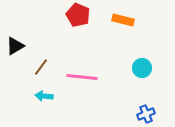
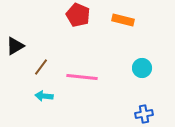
blue cross: moved 2 px left; rotated 12 degrees clockwise
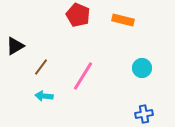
pink line: moved 1 px right, 1 px up; rotated 64 degrees counterclockwise
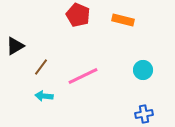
cyan circle: moved 1 px right, 2 px down
pink line: rotated 32 degrees clockwise
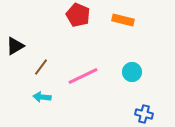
cyan circle: moved 11 px left, 2 px down
cyan arrow: moved 2 px left, 1 px down
blue cross: rotated 24 degrees clockwise
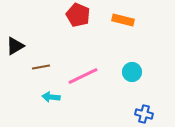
brown line: rotated 42 degrees clockwise
cyan arrow: moved 9 px right
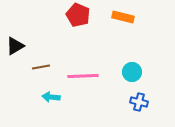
orange rectangle: moved 3 px up
pink line: rotated 24 degrees clockwise
blue cross: moved 5 px left, 12 px up
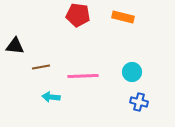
red pentagon: rotated 15 degrees counterclockwise
black triangle: rotated 36 degrees clockwise
